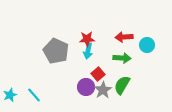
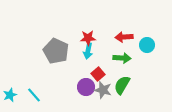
red star: moved 1 px right, 1 px up
gray star: rotated 24 degrees counterclockwise
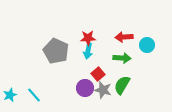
purple circle: moved 1 px left, 1 px down
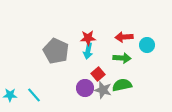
green semicircle: rotated 48 degrees clockwise
cyan star: rotated 24 degrees clockwise
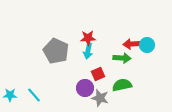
red arrow: moved 8 px right, 7 px down
red square: rotated 16 degrees clockwise
gray star: moved 3 px left, 8 px down
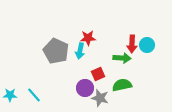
red arrow: rotated 84 degrees counterclockwise
cyan arrow: moved 8 px left
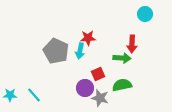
cyan circle: moved 2 px left, 31 px up
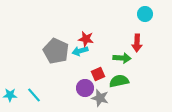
red star: moved 2 px left, 1 px down; rotated 14 degrees clockwise
red arrow: moved 5 px right, 1 px up
cyan arrow: rotated 63 degrees clockwise
green semicircle: moved 3 px left, 4 px up
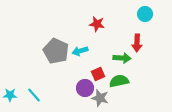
red star: moved 11 px right, 15 px up
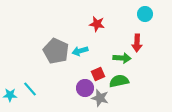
cyan line: moved 4 px left, 6 px up
